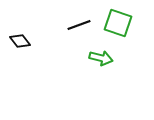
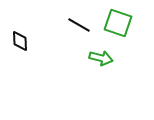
black line: rotated 50 degrees clockwise
black diamond: rotated 35 degrees clockwise
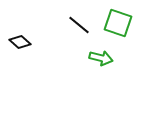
black line: rotated 10 degrees clockwise
black diamond: moved 1 px down; rotated 45 degrees counterclockwise
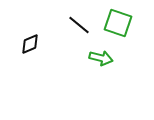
black diamond: moved 10 px right, 2 px down; rotated 65 degrees counterclockwise
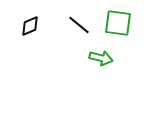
green square: rotated 12 degrees counterclockwise
black diamond: moved 18 px up
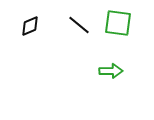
green arrow: moved 10 px right, 13 px down; rotated 15 degrees counterclockwise
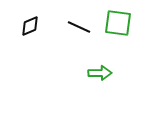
black line: moved 2 px down; rotated 15 degrees counterclockwise
green arrow: moved 11 px left, 2 px down
